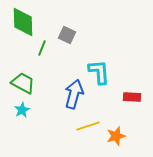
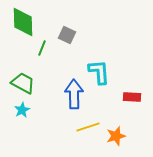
blue arrow: rotated 16 degrees counterclockwise
yellow line: moved 1 px down
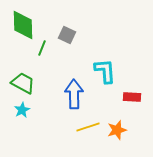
green diamond: moved 3 px down
cyan L-shape: moved 6 px right, 1 px up
orange star: moved 1 px right, 6 px up
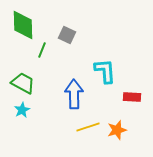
green line: moved 2 px down
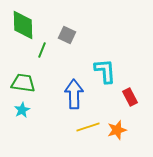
green trapezoid: rotated 20 degrees counterclockwise
red rectangle: moved 2 px left; rotated 60 degrees clockwise
